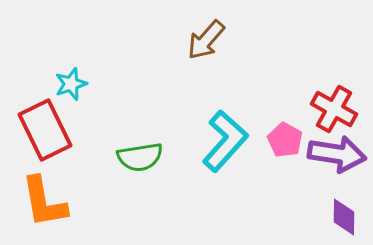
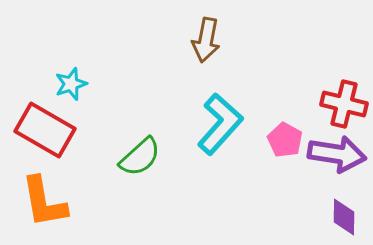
brown arrow: rotated 30 degrees counterclockwise
red cross: moved 10 px right, 5 px up; rotated 15 degrees counterclockwise
red rectangle: rotated 34 degrees counterclockwise
cyan L-shape: moved 5 px left, 17 px up
green semicircle: rotated 33 degrees counterclockwise
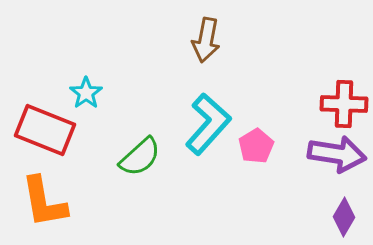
cyan star: moved 15 px right, 9 px down; rotated 16 degrees counterclockwise
red cross: rotated 12 degrees counterclockwise
cyan L-shape: moved 12 px left
red rectangle: rotated 8 degrees counterclockwise
pink pentagon: moved 29 px left, 6 px down; rotated 12 degrees clockwise
purple diamond: rotated 30 degrees clockwise
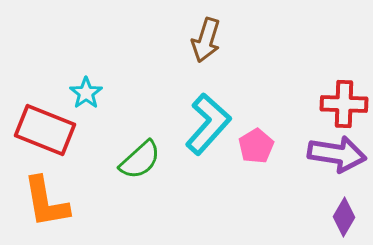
brown arrow: rotated 6 degrees clockwise
green semicircle: moved 3 px down
orange L-shape: moved 2 px right
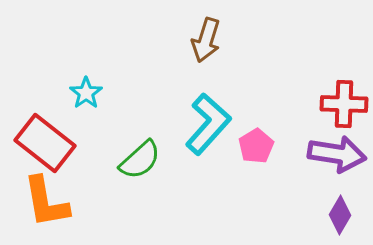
red rectangle: moved 13 px down; rotated 16 degrees clockwise
purple diamond: moved 4 px left, 2 px up
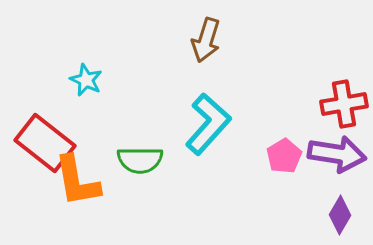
cyan star: moved 13 px up; rotated 12 degrees counterclockwise
red cross: rotated 12 degrees counterclockwise
pink pentagon: moved 28 px right, 10 px down
green semicircle: rotated 42 degrees clockwise
orange L-shape: moved 31 px right, 21 px up
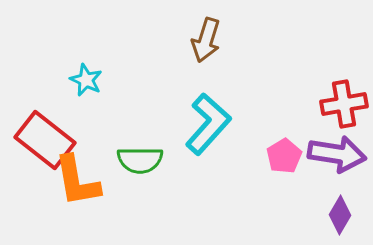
red rectangle: moved 3 px up
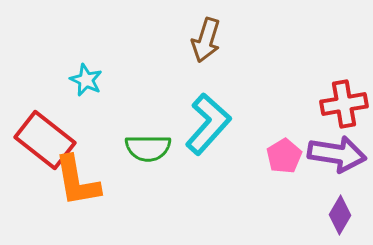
green semicircle: moved 8 px right, 12 px up
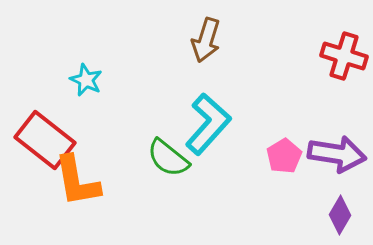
red cross: moved 48 px up; rotated 27 degrees clockwise
green semicircle: moved 20 px right, 10 px down; rotated 39 degrees clockwise
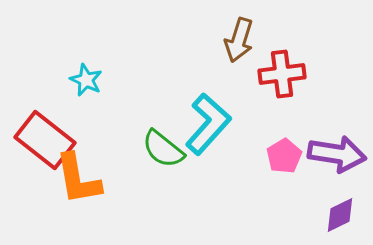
brown arrow: moved 33 px right
red cross: moved 62 px left, 18 px down; rotated 24 degrees counterclockwise
green semicircle: moved 5 px left, 9 px up
orange L-shape: moved 1 px right, 2 px up
purple diamond: rotated 33 degrees clockwise
